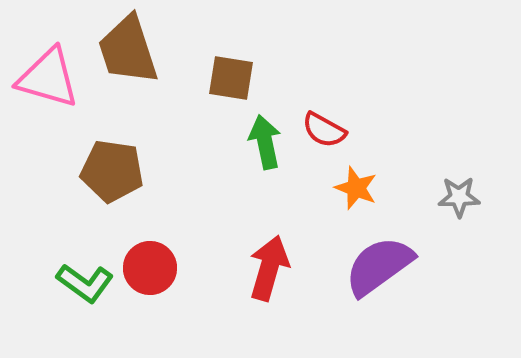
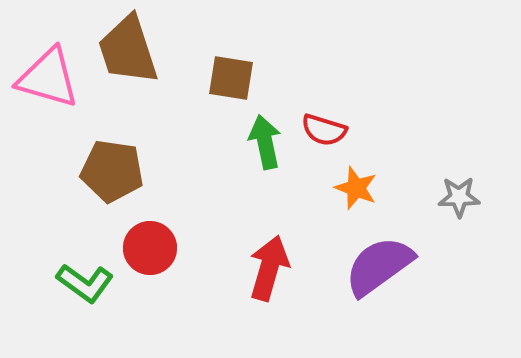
red semicircle: rotated 12 degrees counterclockwise
red circle: moved 20 px up
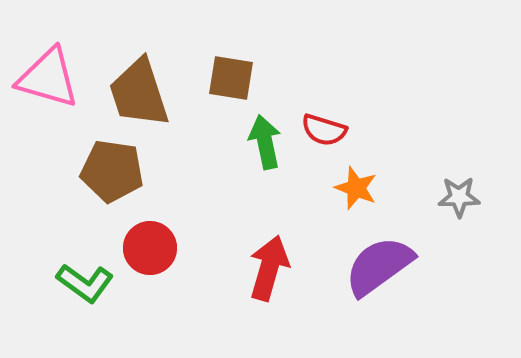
brown trapezoid: moved 11 px right, 43 px down
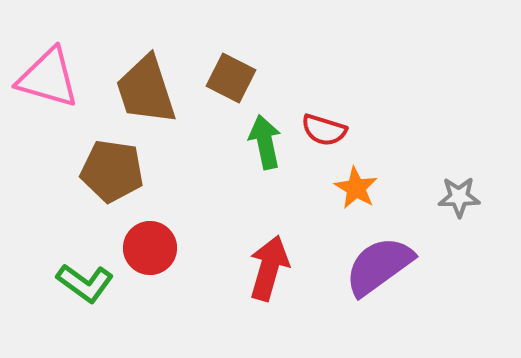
brown square: rotated 18 degrees clockwise
brown trapezoid: moved 7 px right, 3 px up
orange star: rotated 9 degrees clockwise
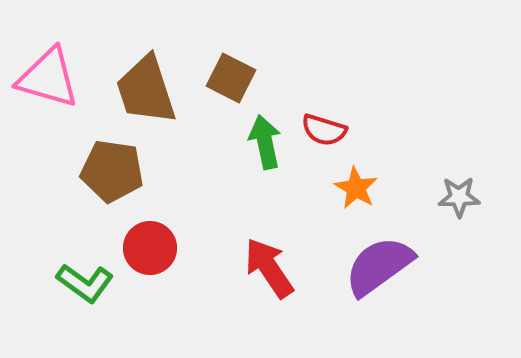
red arrow: rotated 50 degrees counterclockwise
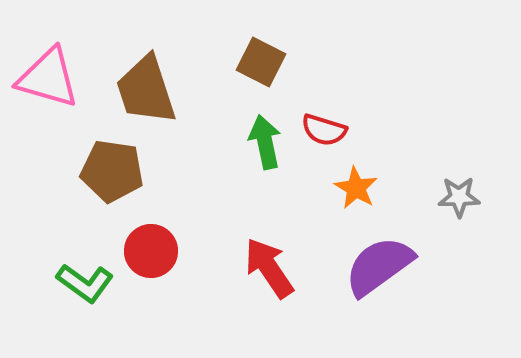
brown square: moved 30 px right, 16 px up
red circle: moved 1 px right, 3 px down
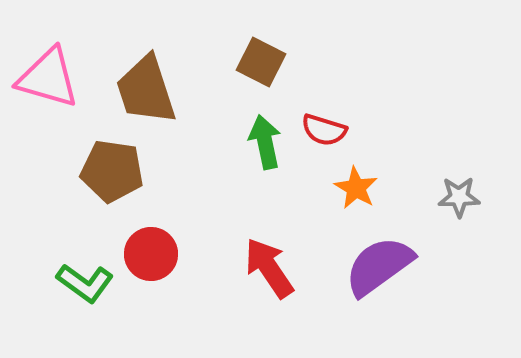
red circle: moved 3 px down
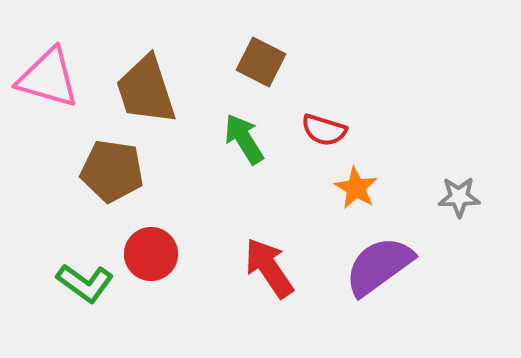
green arrow: moved 21 px left, 3 px up; rotated 20 degrees counterclockwise
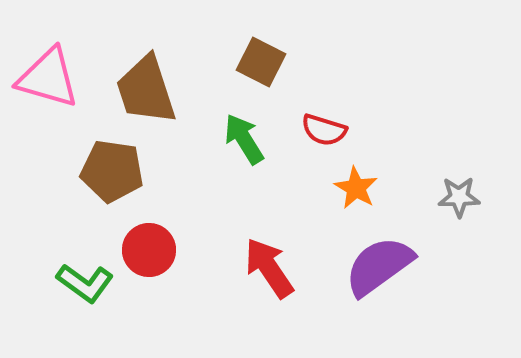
red circle: moved 2 px left, 4 px up
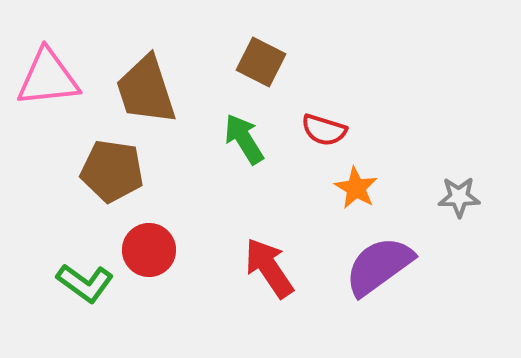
pink triangle: rotated 22 degrees counterclockwise
